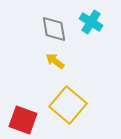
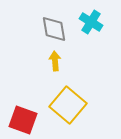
yellow arrow: rotated 48 degrees clockwise
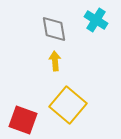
cyan cross: moved 5 px right, 2 px up
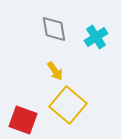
cyan cross: moved 17 px down; rotated 25 degrees clockwise
yellow arrow: moved 10 px down; rotated 150 degrees clockwise
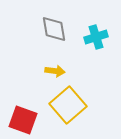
cyan cross: rotated 15 degrees clockwise
yellow arrow: rotated 48 degrees counterclockwise
yellow square: rotated 9 degrees clockwise
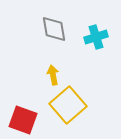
yellow arrow: moved 2 px left, 4 px down; rotated 108 degrees counterclockwise
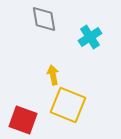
gray diamond: moved 10 px left, 10 px up
cyan cross: moved 6 px left; rotated 15 degrees counterclockwise
yellow square: rotated 27 degrees counterclockwise
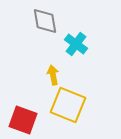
gray diamond: moved 1 px right, 2 px down
cyan cross: moved 14 px left, 7 px down; rotated 20 degrees counterclockwise
